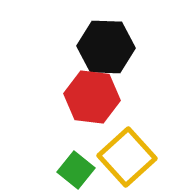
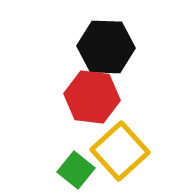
yellow square: moved 7 px left, 6 px up
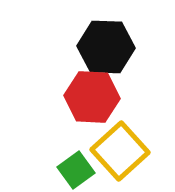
red hexagon: rotated 4 degrees counterclockwise
green square: rotated 15 degrees clockwise
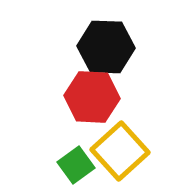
green square: moved 5 px up
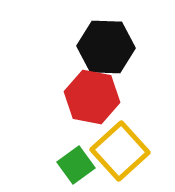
red hexagon: rotated 8 degrees clockwise
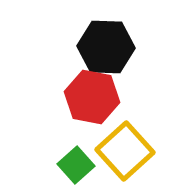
yellow square: moved 5 px right
green square: rotated 6 degrees counterclockwise
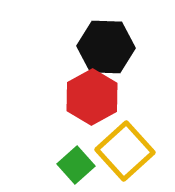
red hexagon: rotated 20 degrees clockwise
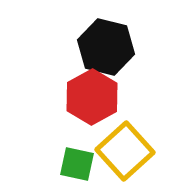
black hexagon: rotated 12 degrees clockwise
green square: moved 1 px right, 1 px up; rotated 36 degrees counterclockwise
